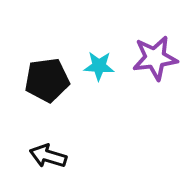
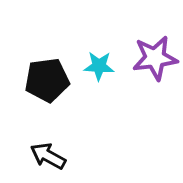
black arrow: rotated 12 degrees clockwise
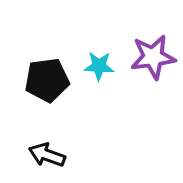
purple star: moved 2 px left, 1 px up
black arrow: moved 1 px left, 1 px up; rotated 9 degrees counterclockwise
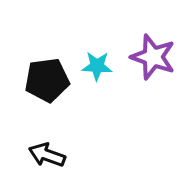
purple star: rotated 27 degrees clockwise
cyan star: moved 2 px left
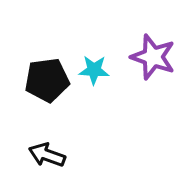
cyan star: moved 3 px left, 4 px down
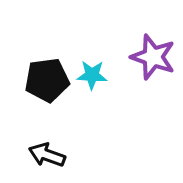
cyan star: moved 2 px left, 5 px down
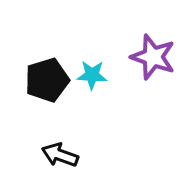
black pentagon: rotated 9 degrees counterclockwise
black arrow: moved 13 px right
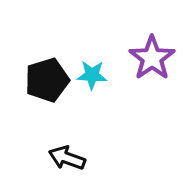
purple star: moved 1 px left, 1 px down; rotated 18 degrees clockwise
black arrow: moved 7 px right, 3 px down
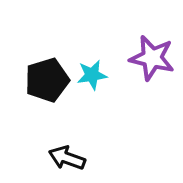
purple star: rotated 24 degrees counterclockwise
cyan star: rotated 12 degrees counterclockwise
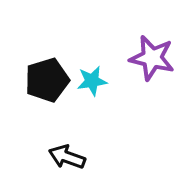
cyan star: moved 6 px down
black arrow: moved 1 px up
